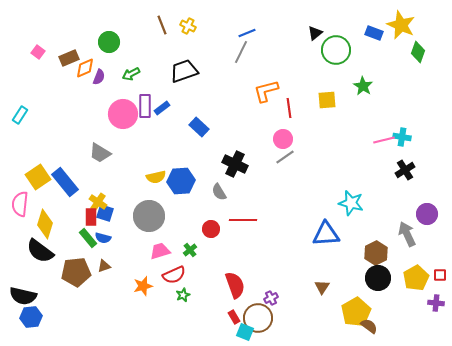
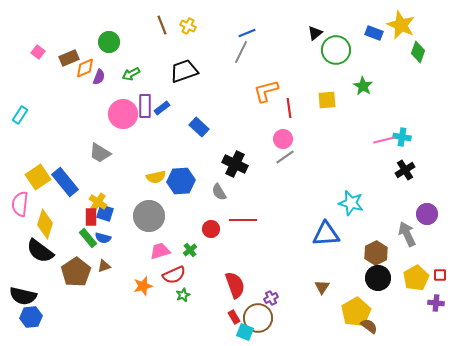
brown pentagon at (76, 272): rotated 28 degrees counterclockwise
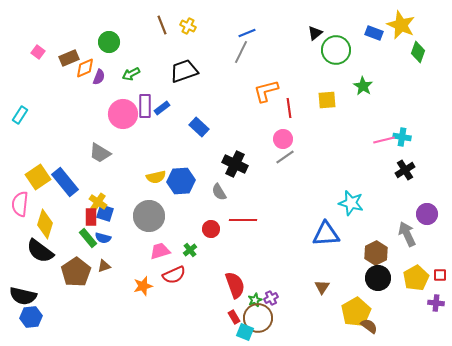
green star at (183, 295): moved 72 px right, 5 px down
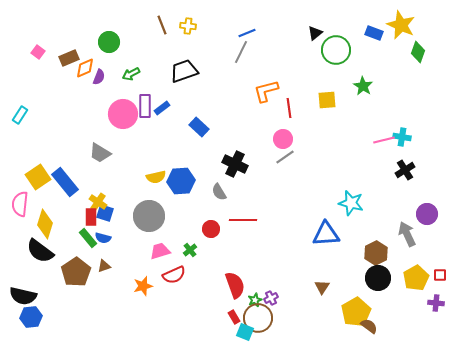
yellow cross at (188, 26): rotated 21 degrees counterclockwise
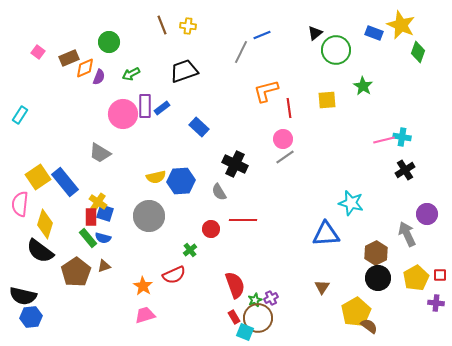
blue line at (247, 33): moved 15 px right, 2 px down
pink trapezoid at (160, 251): moved 15 px left, 64 px down
orange star at (143, 286): rotated 24 degrees counterclockwise
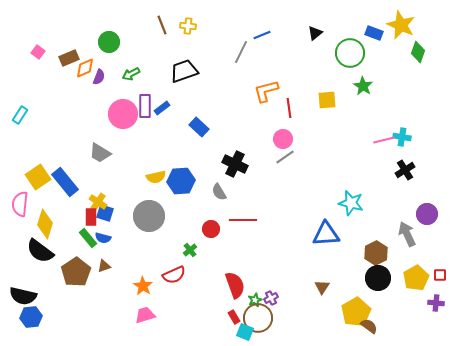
green circle at (336, 50): moved 14 px right, 3 px down
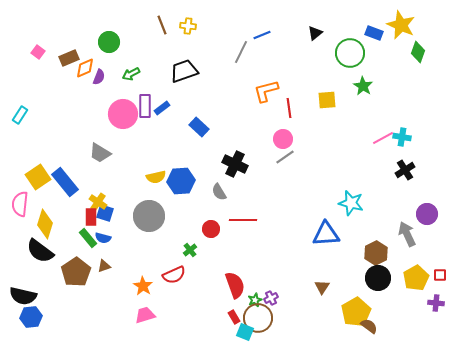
pink line at (384, 140): moved 1 px left, 2 px up; rotated 15 degrees counterclockwise
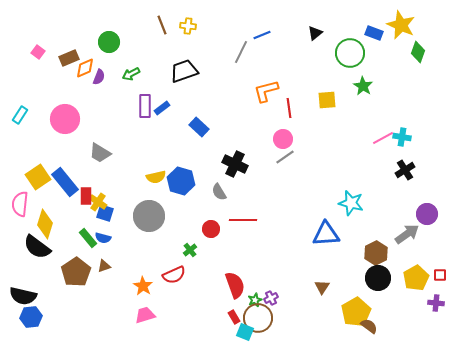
pink circle at (123, 114): moved 58 px left, 5 px down
blue hexagon at (181, 181): rotated 20 degrees clockwise
red rectangle at (91, 217): moved 5 px left, 21 px up
gray arrow at (407, 234): rotated 80 degrees clockwise
black semicircle at (40, 251): moved 3 px left, 4 px up
